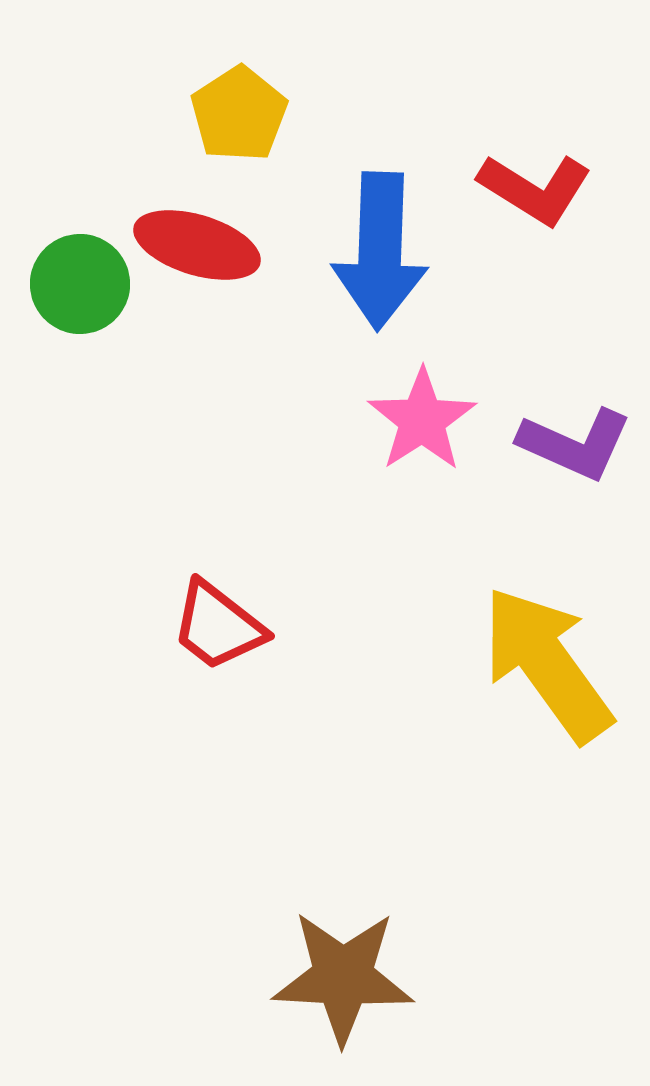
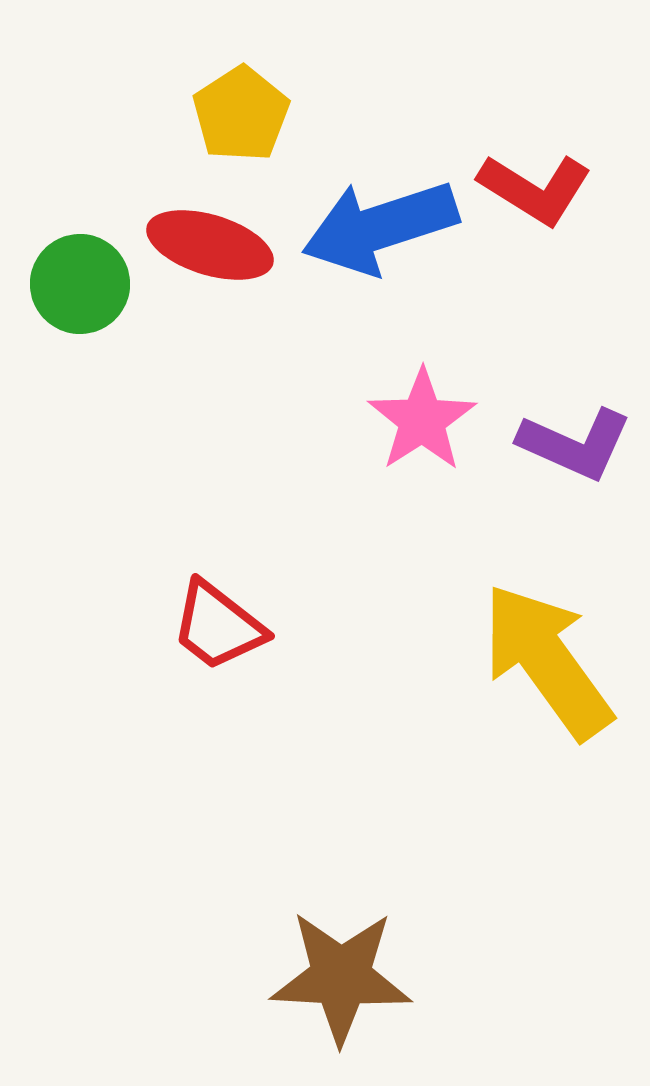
yellow pentagon: moved 2 px right
red ellipse: moved 13 px right
blue arrow: moved 24 px up; rotated 70 degrees clockwise
yellow arrow: moved 3 px up
brown star: moved 2 px left
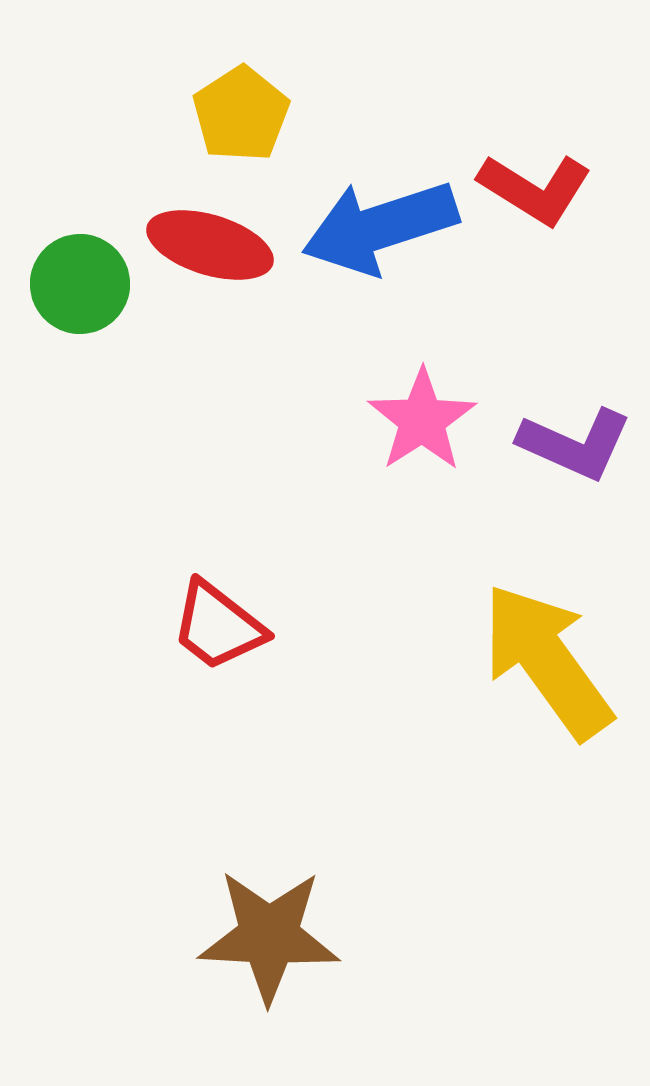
brown star: moved 72 px left, 41 px up
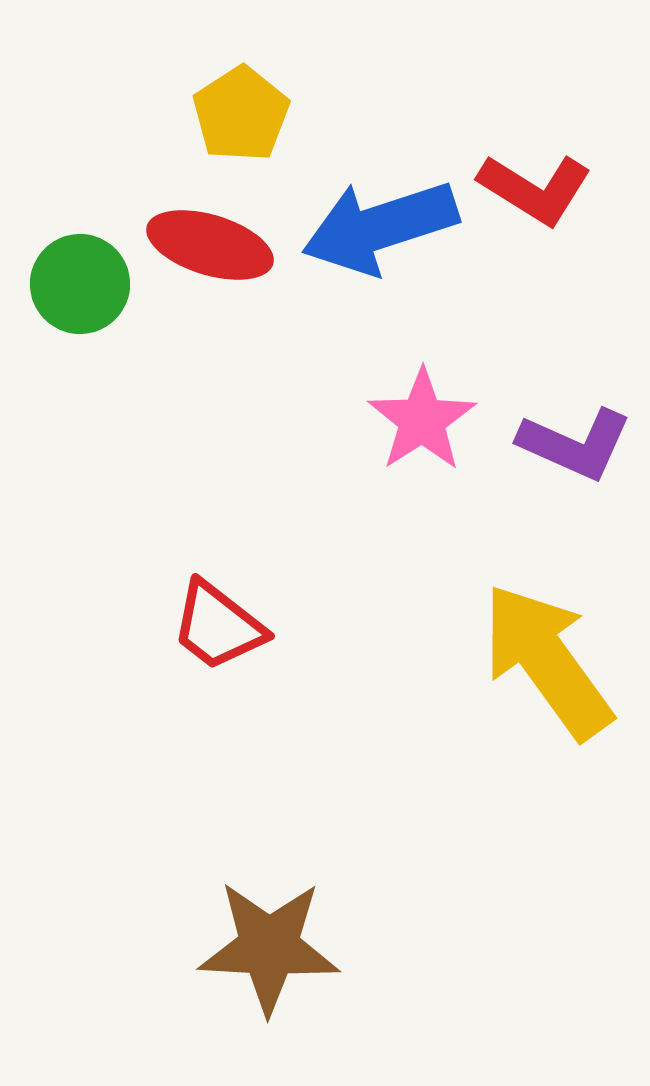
brown star: moved 11 px down
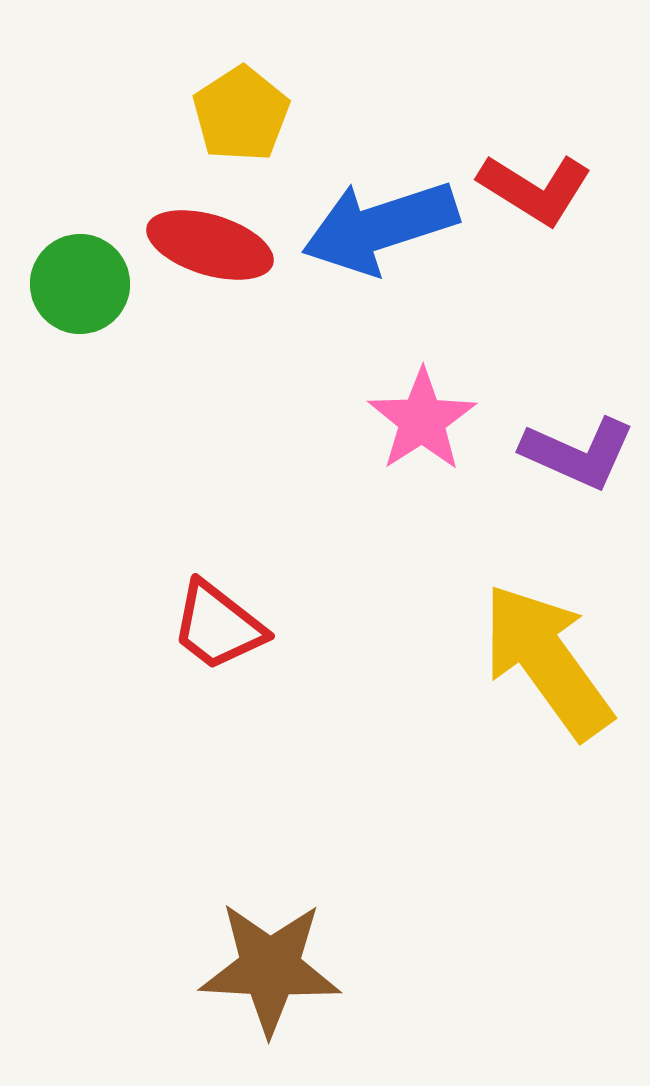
purple L-shape: moved 3 px right, 9 px down
brown star: moved 1 px right, 21 px down
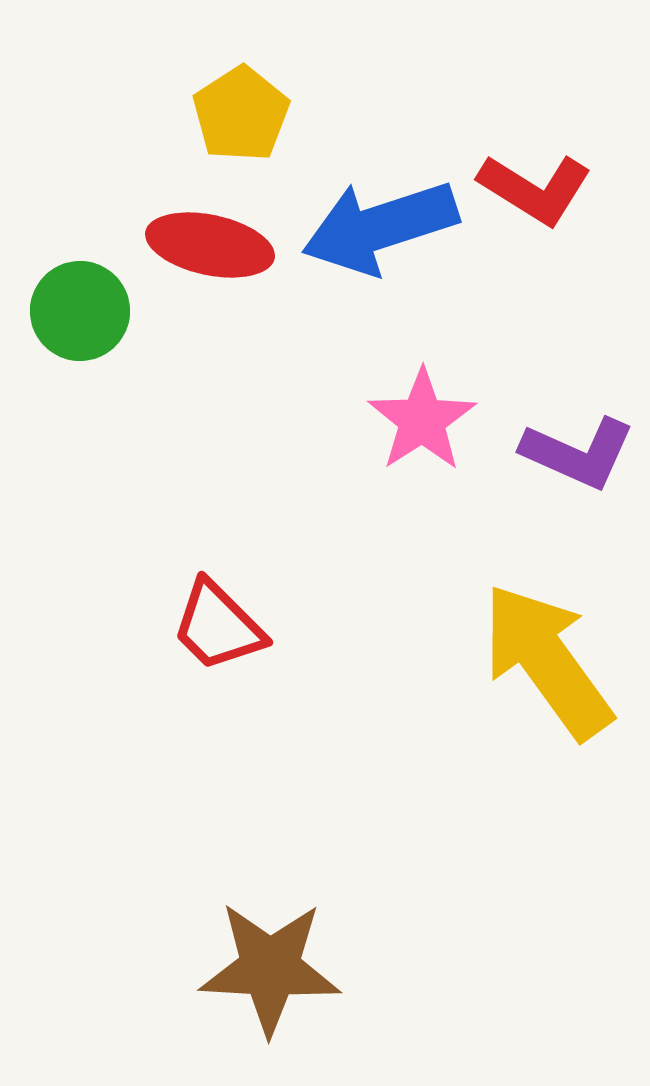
red ellipse: rotated 5 degrees counterclockwise
green circle: moved 27 px down
red trapezoid: rotated 7 degrees clockwise
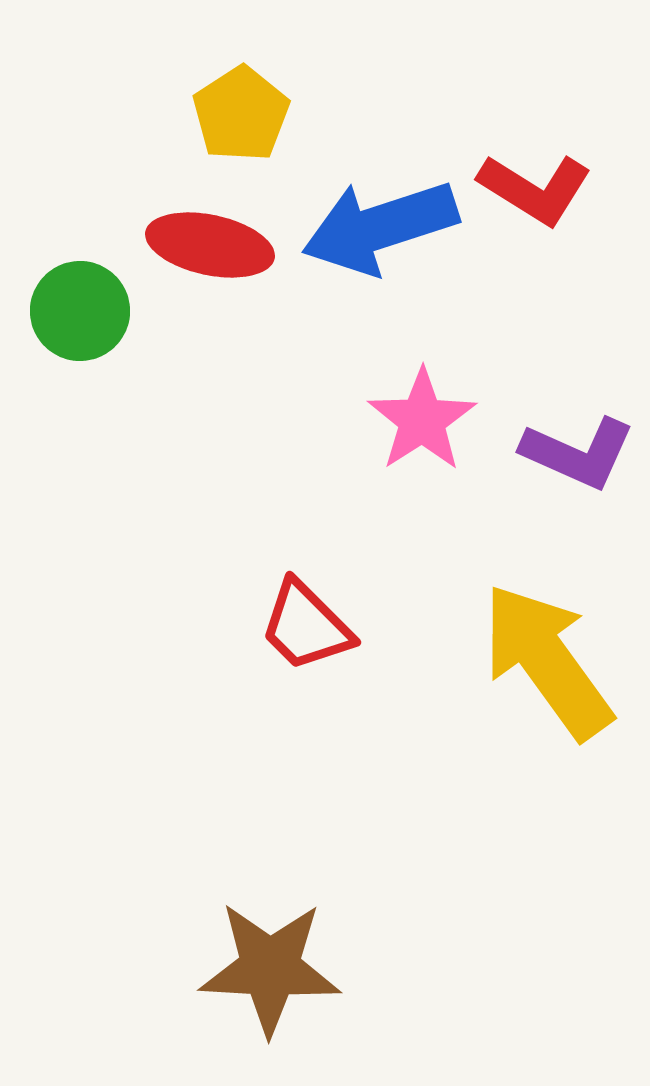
red trapezoid: moved 88 px right
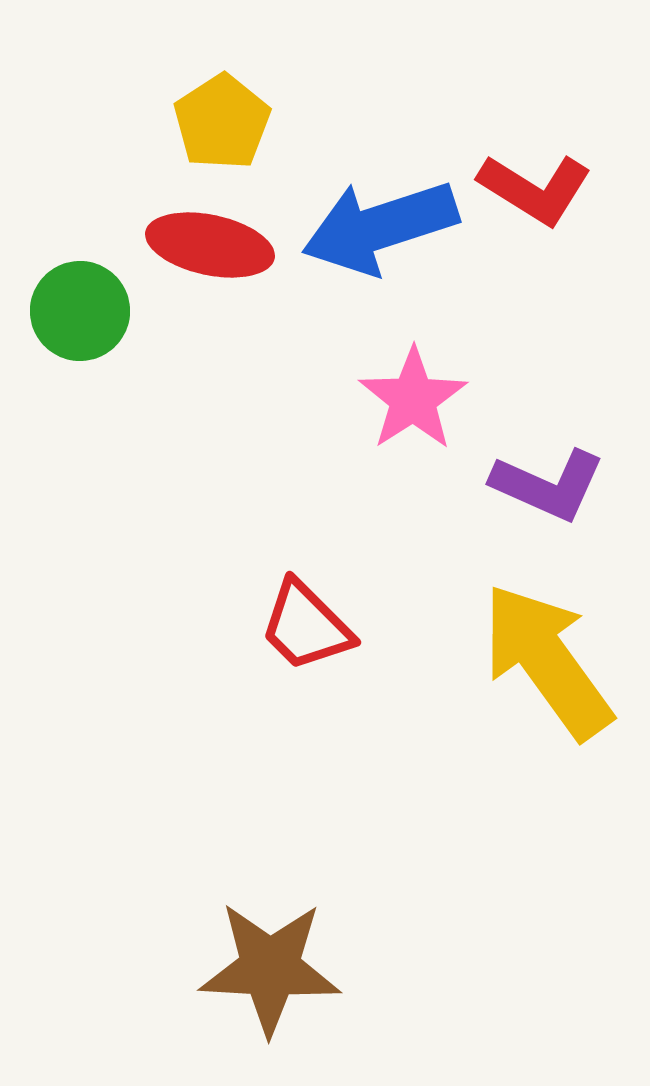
yellow pentagon: moved 19 px left, 8 px down
pink star: moved 9 px left, 21 px up
purple L-shape: moved 30 px left, 32 px down
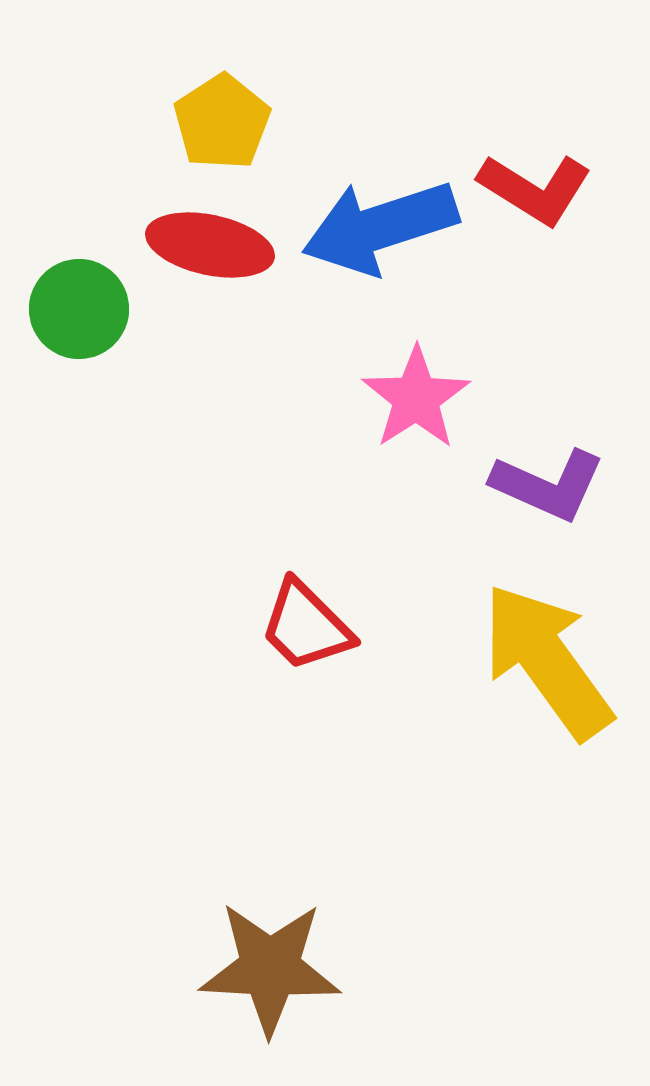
green circle: moved 1 px left, 2 px up
pink star: moved 3 px right, 1 px up
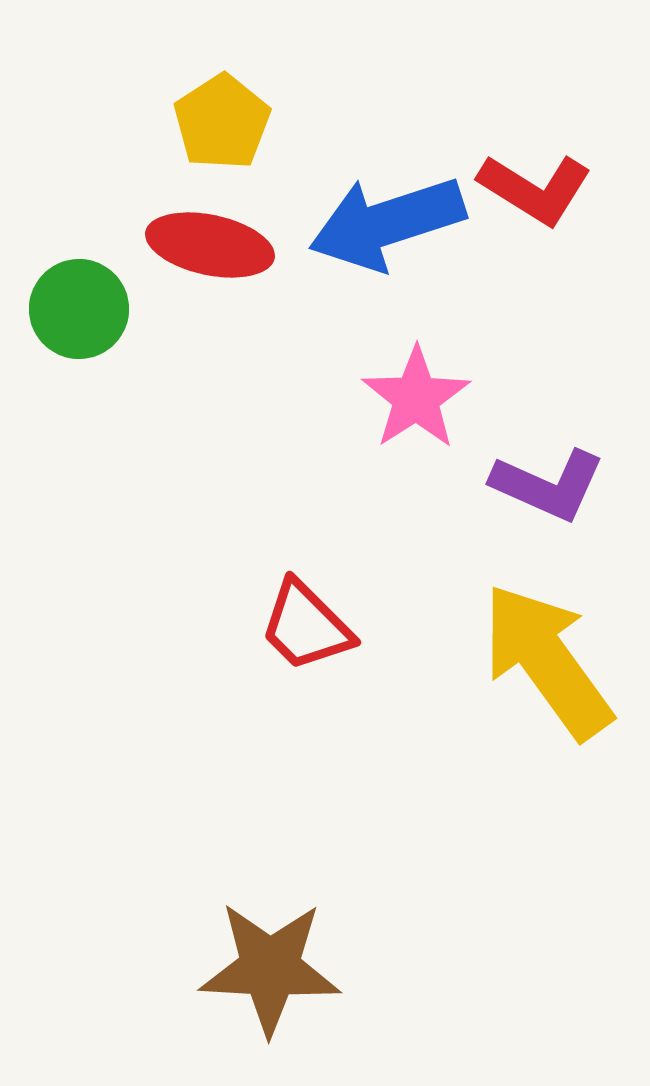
blue arrow: moved 7 px right, 4 px up
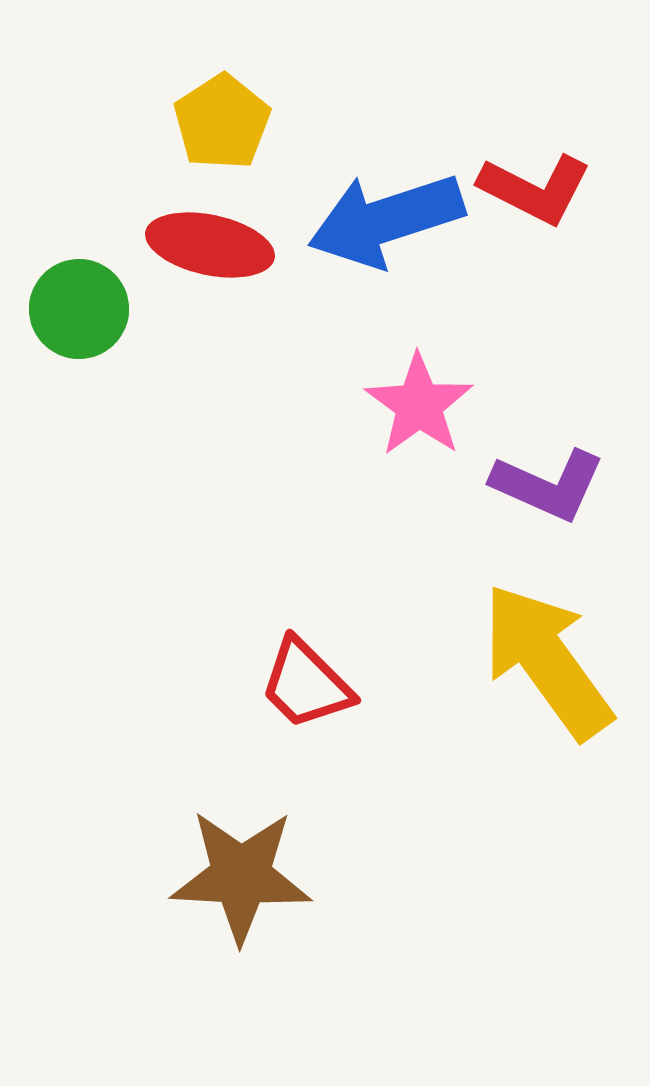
red L-shape: rotated 5 degrees counterclockwise
blue arrow: moved 1 px left, 3 px up
pink star: moved 3 px right, 7 px down; rotated 3 degrees counterclockwise
red trapezoid: moved 58 px down
brown star: moved 29 px left, 92 px up
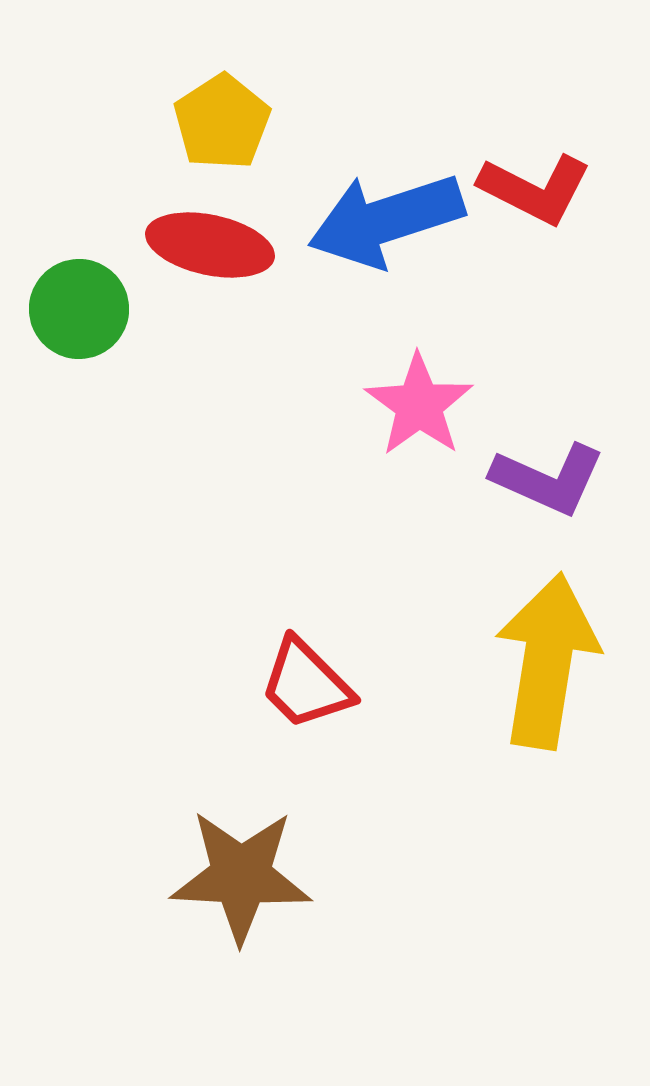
purple L-shape: moved 6 px up
yellow arrow: rotated 45 degrees clockwise
